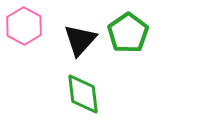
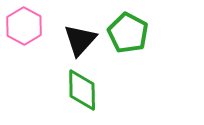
green pentagon: rotated 9 degrees counterclockwise
green diamond: moved 1 px left, 4 px up; rotated 6 degrees clockwise
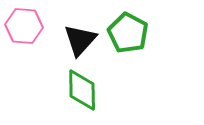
pink hexagon: rotated 24 degrees counterclockwise
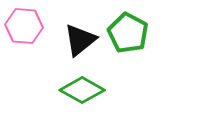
black triangle: rotated 9 degrees clockwise
green diamond: rotated 60 degrees counterclockwise
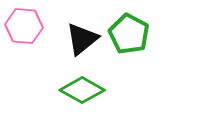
green pentagon: moved 1 px right, 1 px down
black triangle: moved 2 px right, 1 px up
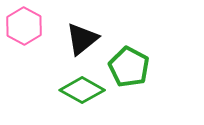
pink hexagon: rotated 24 degrees clockwise
green pentagon: moved 33 px down
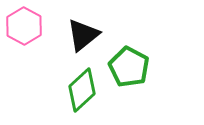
black triangle: moved 1 px right, 4 px up
green diamond: rotated 72 degrees counterclockwise
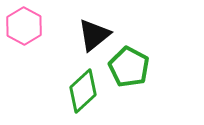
black triangle: moved 11 px right
green diamond: moved 1 px right, 1 px down
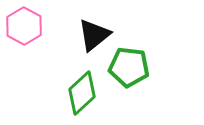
green pentagon: rotated 21 degrees counterclockwise
green diamond: moved 1 px left, 2 px down
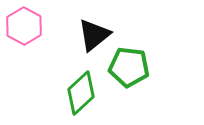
green diamond: moved 1 px left
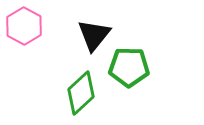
black triangle: rotated 12 degrees counterclockwise
green pentagon: rotated 6 degrees counterclockwise
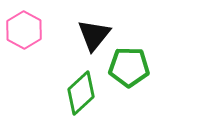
pink hexagon: moved 4 px down
